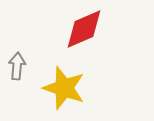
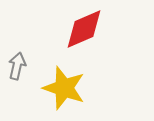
gray arrow: rotated 8 degrees clockwise
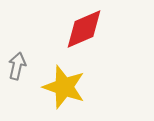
yellow star: moved 1 px up
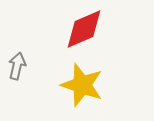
yellow star: moved 18 px right, 2 px up
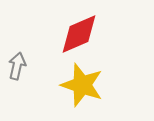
red diamond: moved 5 px left, 5 px down
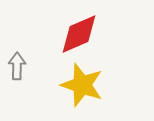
gray arrow: rotated 12 degrees counterclockwise
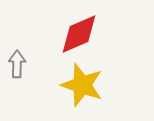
gray arrow: moved 2 px up
